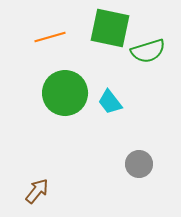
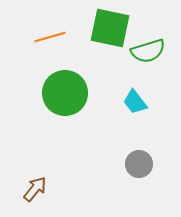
cyan trapezoid: moved 25 px right
brown arrow: moved 2 px left, 2 px up
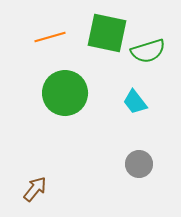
green square: moved 3 px left, 5 px down
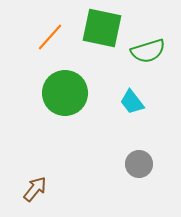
green square: moved 5 px left, 5 px up
orange line: rotated 32 degrees counterclockwise
cyan trapezoid: moved 3 px left
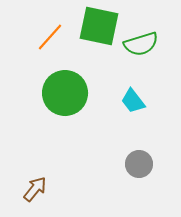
green square: moved 3 px left, 2 px up
green semicircle: moved 7 px left, 7 px up
cyan trapezoid: moved 1 px right, 1 px up
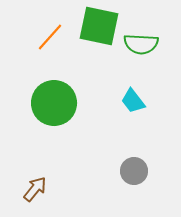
green semicircle: rotated 20 degrees clockwise
green circle: moved 11 px left, 10 px down
gray circle: moved 5 px left, 7 px down
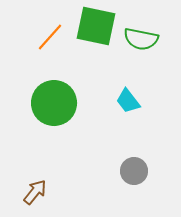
green square: moved 3 px left
green semicircle: moved 5 px up; rotated 8 degrees clockwise
cyan trapezoid: moved 5 px left
brown arrow: moved 3 px down
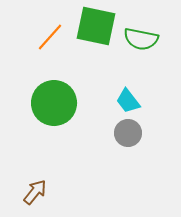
gray circle: moved 6 px left, 38 px up
